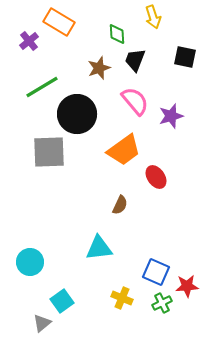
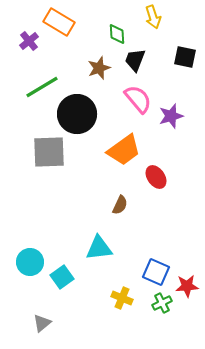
pink semicircle: moved 3 px right, 2 px up
cyan square: moved 24 px up
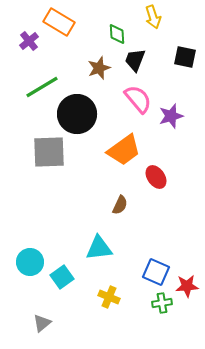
yellow cross: moved 13 px left, 1 px up
green cross: rotated 18 degrees clockwise
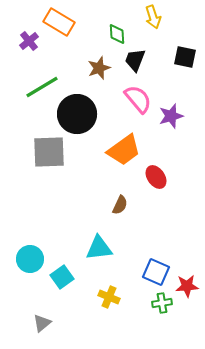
cyan circle: moved 3 px up
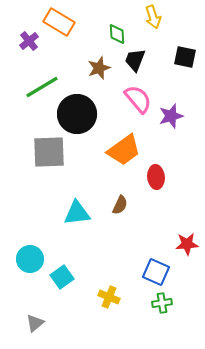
red ellipse: rotated 30 degrees clockwise
cyan triangle: moved 22 px left, 35 px up
red star: moved 42 px up
gray triangle: moved 7 px left
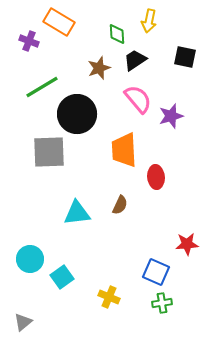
yellow arrow: moved 4 px left, 4 px down; rotated 30 degrees clockwise
purple cross: rotated 30 degrees counterclockwise
black trapezoid: rotated 35 degrees clockwise
orange trapezoid: rotated 123 degrees clockwise
gray triangle: moved 12 px left, 1 px up
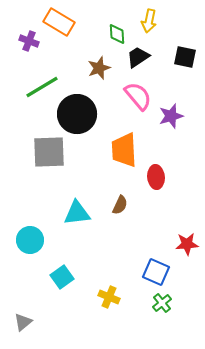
black trapezoid: moved 3 px right, 3 px up
pink semicircle: moved 3 px up
cyan circle: moved 19 px up
green cross: rotated 30 degrees counterclockwise
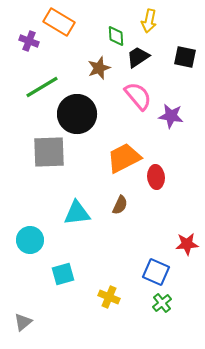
green diamond: moved 1 px left, 2 px down
purple star: rotated 25 degrees clockwise
orange trapezoid: moved 8 px down; rotated 66 degrees clockwise
cyan square: moved 1 px right, 3 px up; rotated 20 degrees clockwise
